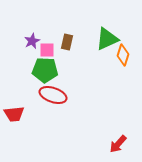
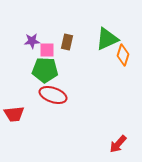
purple star: rotated 21 degrees clockwise
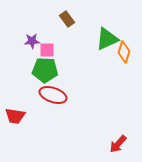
brown rectangle: moved 23 px up; rotated 49 degrees counterclockwise
orange diamond: moved 1 px right, 3 px up
red trapezoid: moved 1 px right, 2 px down; rotated 15 degrees clockwise
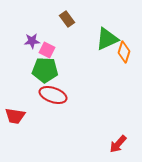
pink square: rotated 28 degrees clockwise
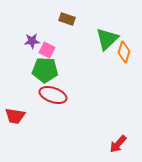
brown rectangle: rotated 35 degrees counterclockwise
green triangle: rotated 20 degrees counterclockwise
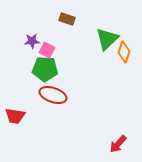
green pentagon: moved 1 px up
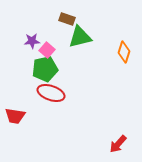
green triangle: moved 27 px left, 2 px up; rotated 30 degrees clockwise
pink square: rotated 14 degrees clockwise
green pentagon: rotated 15 degrees counterclockwise
red ellipse: moved 2 px left, 2 px up
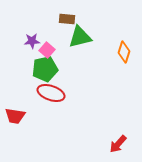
brown rectangle: rotated 14 degrees counterclockwise
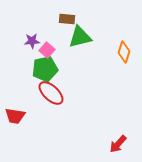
red ellipse: rotated 24 degrees clockwise
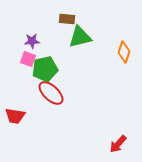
pink square: moved 19 px left, 9 px down; rotated 21 degrees counterclockwise
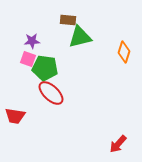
brown rectangle: moved 1 px right, 1 px down
green pentagon: moved 1 px up; rotated 20 degrees clockwise
